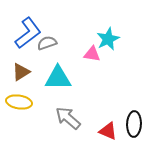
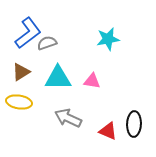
cyan star: rotated 15 degrees clockwise
pink triangle: moved 27 px down
gray arrow: rotated 16 degrees counterclockwise
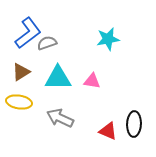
gray arrow: moved 8 px left
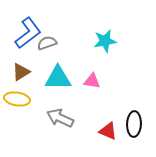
cyan star: moved 3 px left, 2 px down
yellow ellipse: moved 2 px left, 3 px up
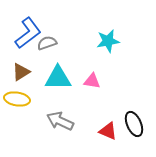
cyan star: moved 3 px right
gray arrow: moved 3 px down
black ellipse: rotated 25 degrees counterclockwise
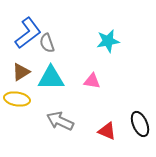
gray semicircle: rotated 90 degrees counterclockwise
cyan triangle: moved 7 px left
black ellipse: moved 6 px right
red triangle: moved 1 px left
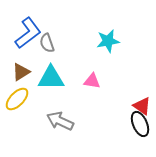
yellow ellipse: rotated 55 degrees counterclockwise
red triangle: moved 35 px right, 25 px up; rotated 12 degrees clockwise
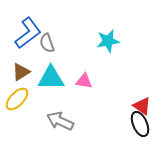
pink triangle: moved 8 px left
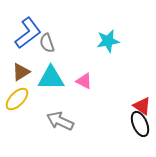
pink triangle: rotated 18 degrees clockwise
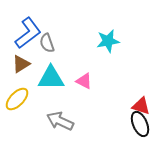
brown triangle: moved 8 px up
red triangle: moved 1 px left; rotated 18 degrees counterclockwise
